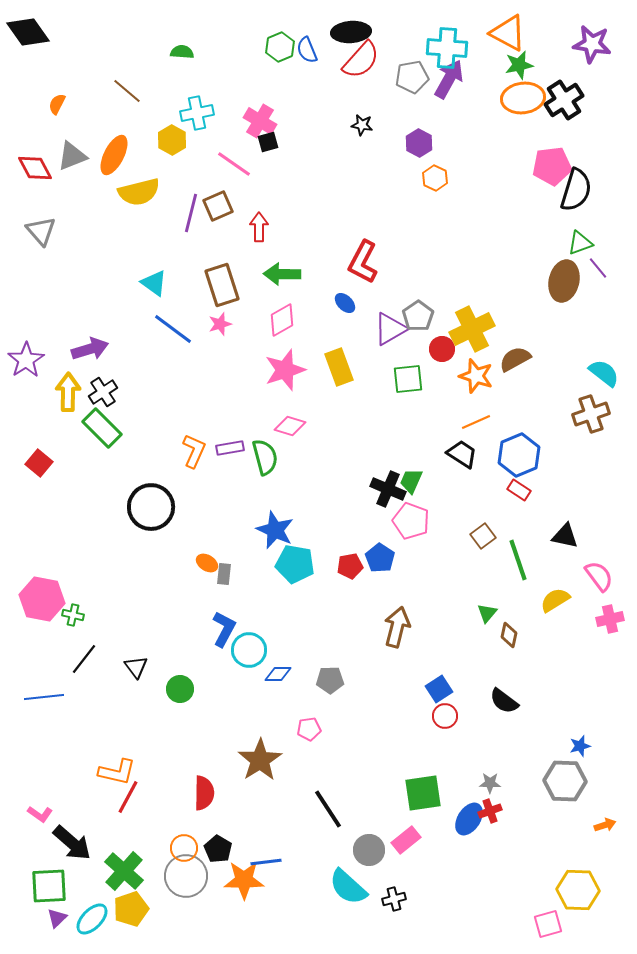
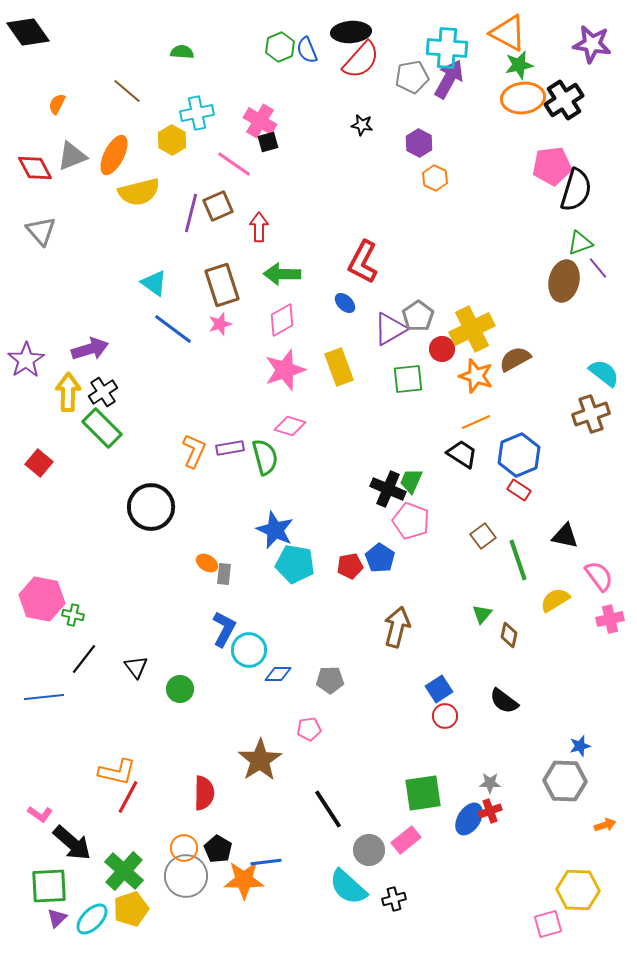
green triangle at (487, 613): moved 5 px left, 1 px down
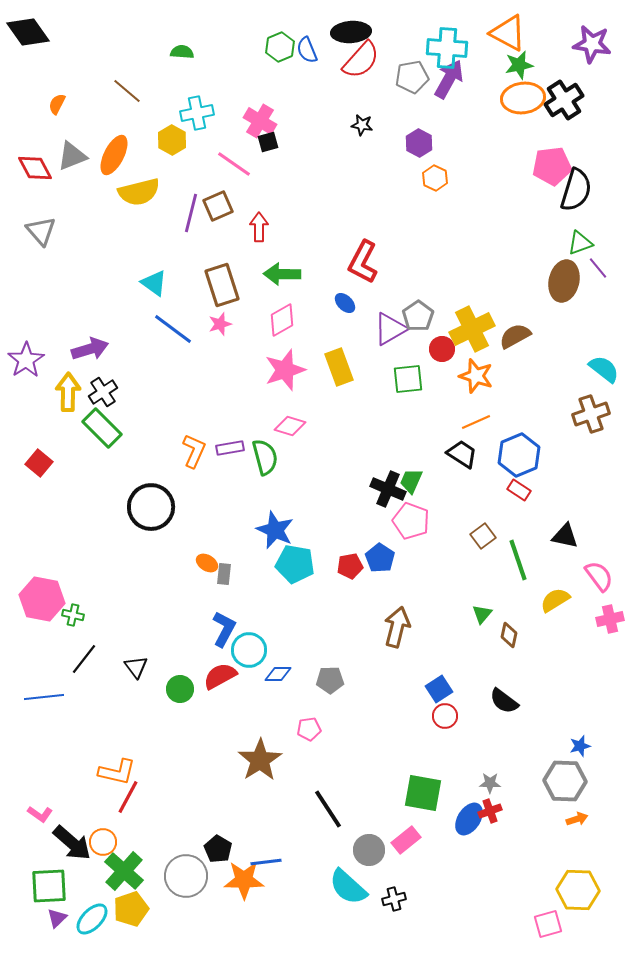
brown semicircle at (515, 359): moved 23 px up
cyan semicircle at (604, 373): moved 4 px up
red semicircle at (204, 793): moved 16 px right, 117 px up; rotated 120 degrees counterclockwise
green square at (423, 793): rotated 18 degrees clockwise
orange arrow at (605, 825): moved 28 px left, 6 px up
orange circle at (184, 848): moved 81 px left, 6 px up
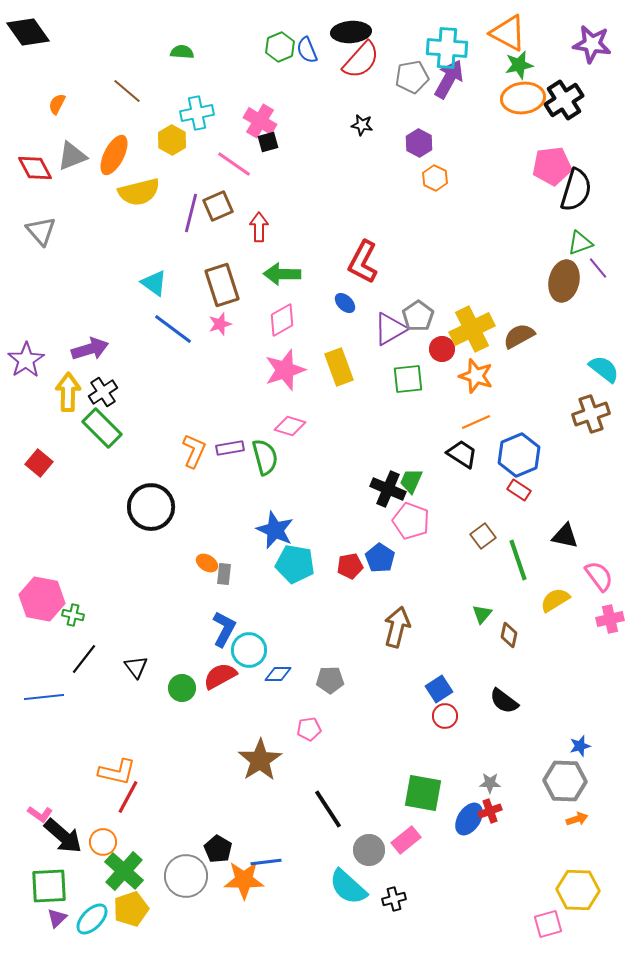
brown semicircle at (515, 336): moved 4 px right
green circle at (180, 689): moved 2 px right, 1 px up
black arrow at (72, 843): moved 9 px left, 7 px up
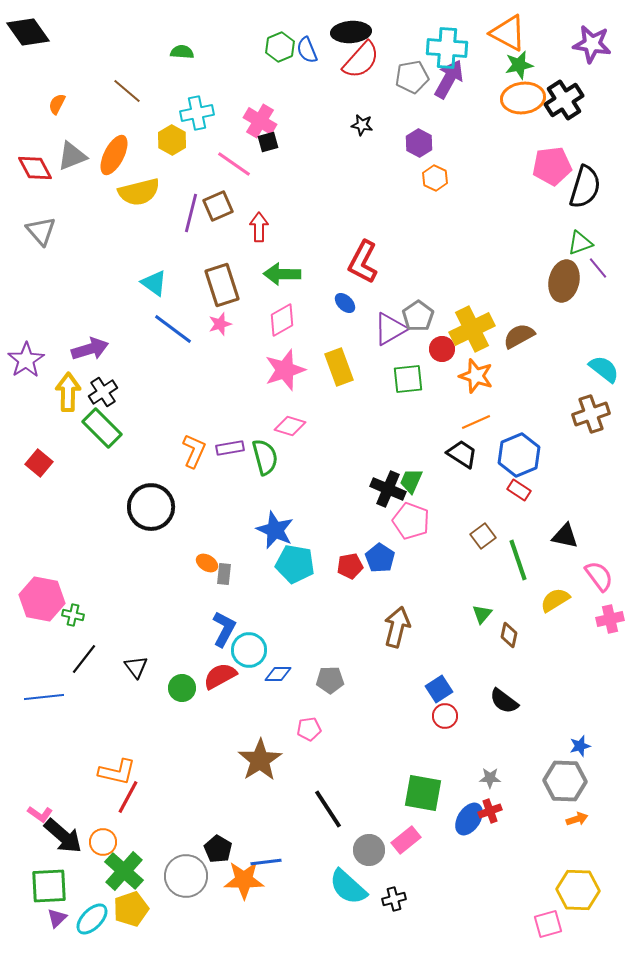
black semicircle at (576, 190): moved 9 px right, 3 px up
gray star at (490, 783): moved 5 px up
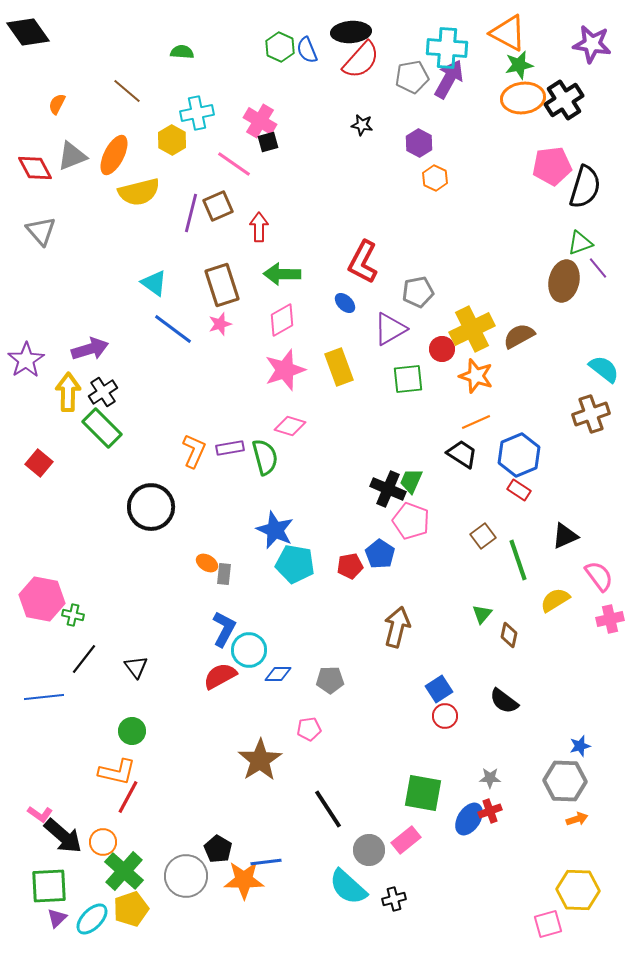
green hexagon at (280, 47): rotated 12 degrees counterclockwise
gray pentagon at (418, 316): moved 24 px up; rotated 24 degrees clockwise
black triangle at (565, 536): rotated 36 degrees counterclockwise
blue pentagon at (380, 558): moved 4 px up
green circle at (182, 688): moved 50 px left, 43 px down
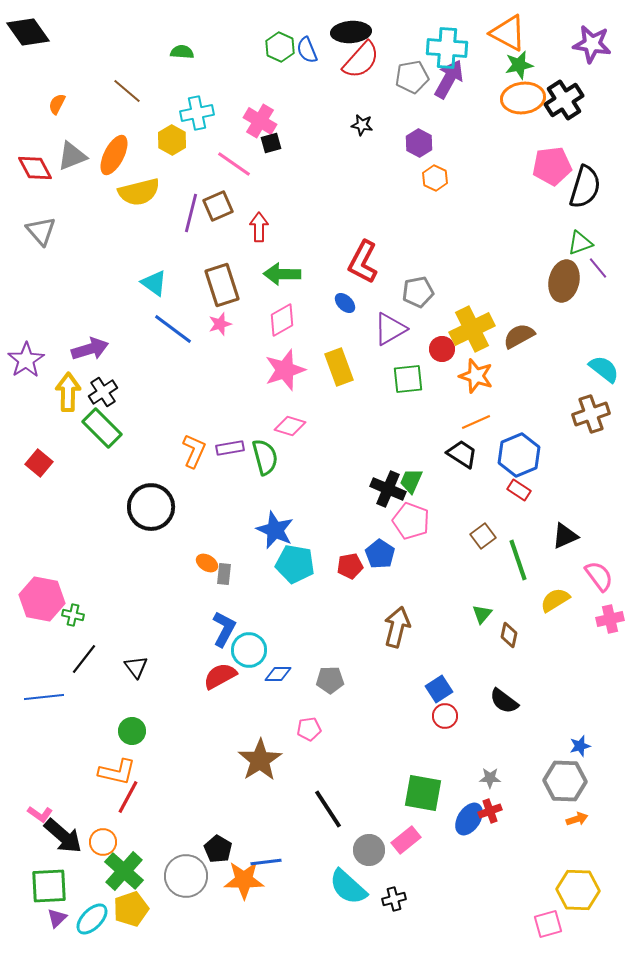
black square at (268, 142): moved 3 px right, 1 px down
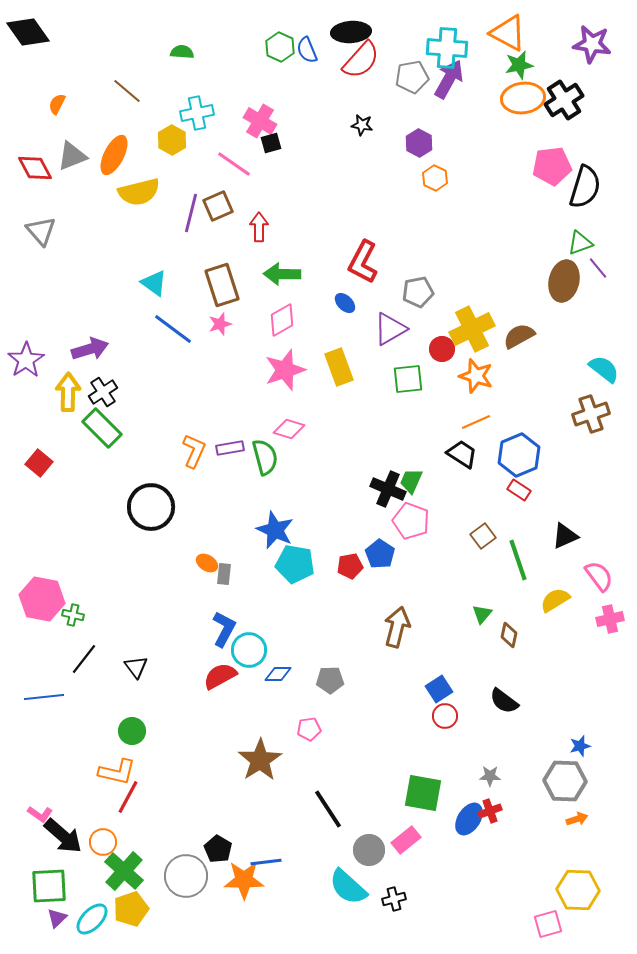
pink diamond at (290, 426): moved 1 px left, 3 px down
gray star at (490, 778): moved 2 px up
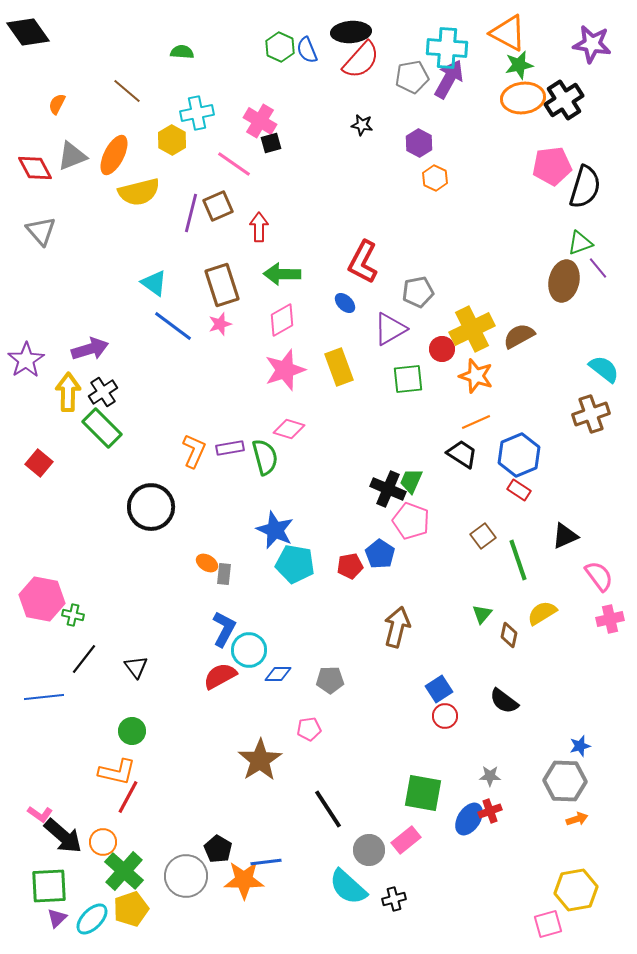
blue line at (173, 329): moved 3 px up
yellow semicircle at (555, 600): moved 13 px left, 13 px down
yellow hexagon at (578, 890): moved 2 px left; rotated 12 degrees counterclockwise
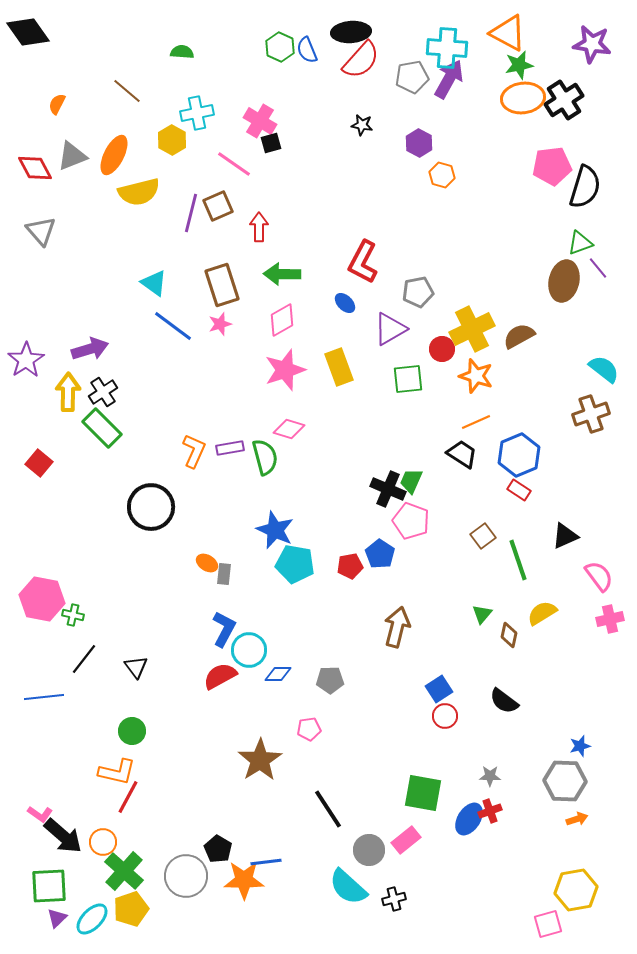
orange hexagon at (435, 178): moved 7 px right, 3 px up; rotated 10 degrees counterclockwise
